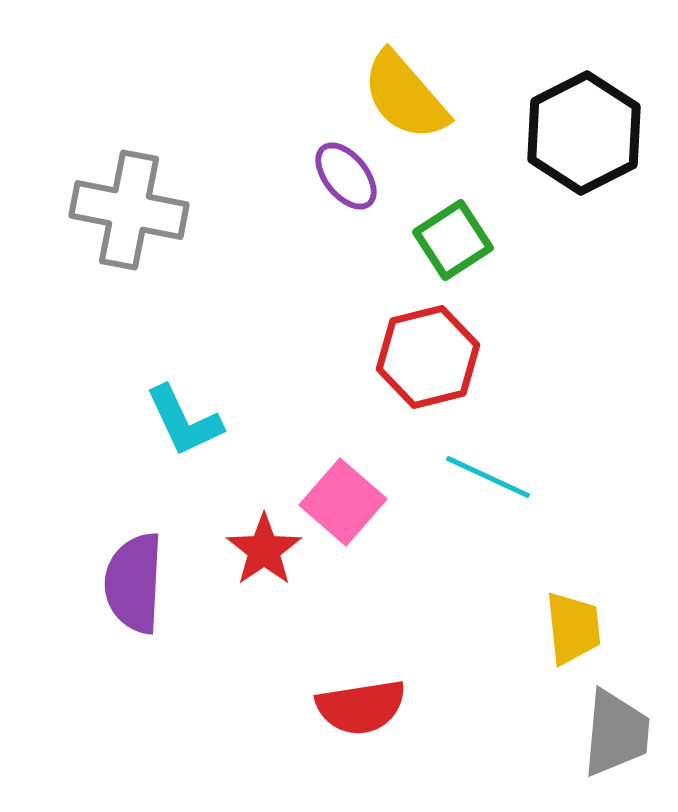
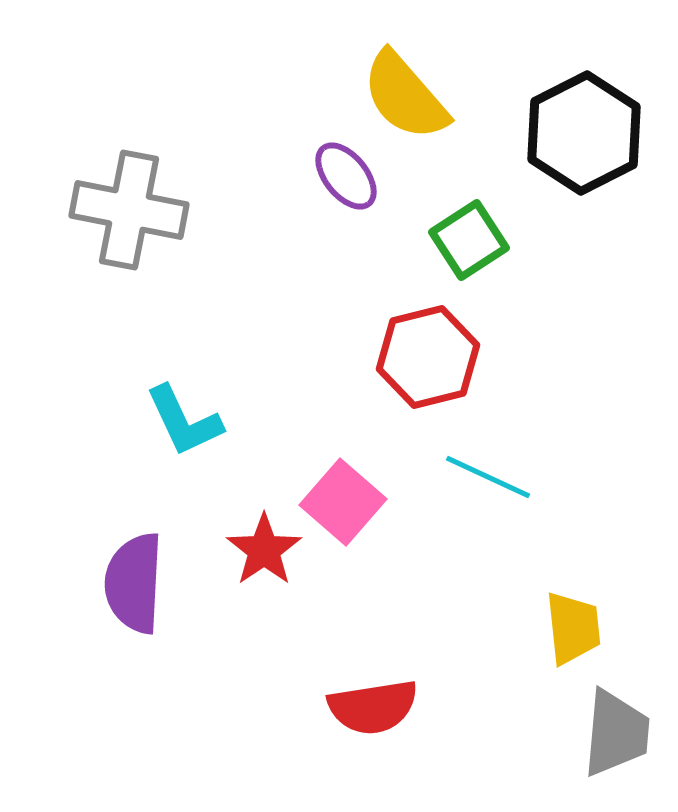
green square: moved 16 px right
red semicircle: moved 12 px right
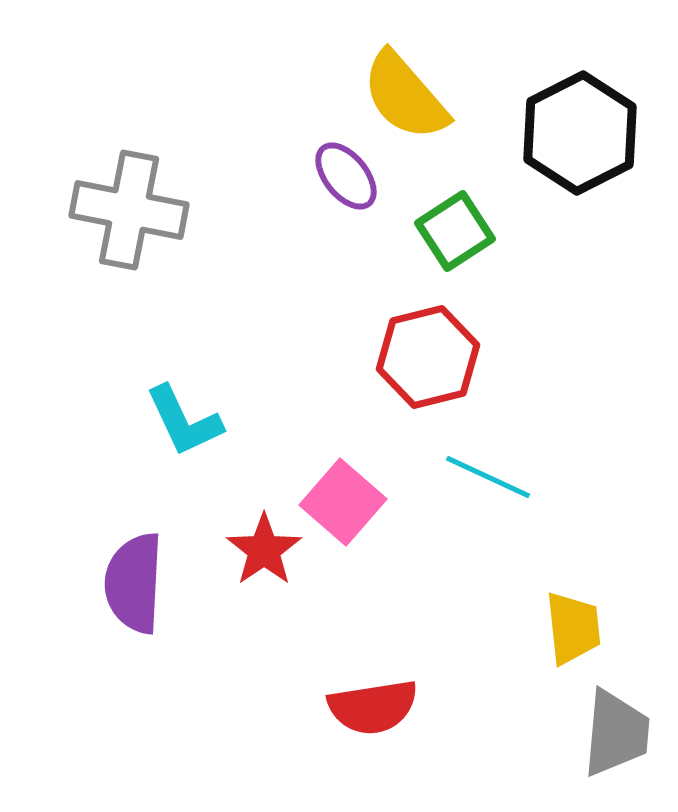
black hexagon: moved 4 px left
green square: moved 14 px left, 9 px up
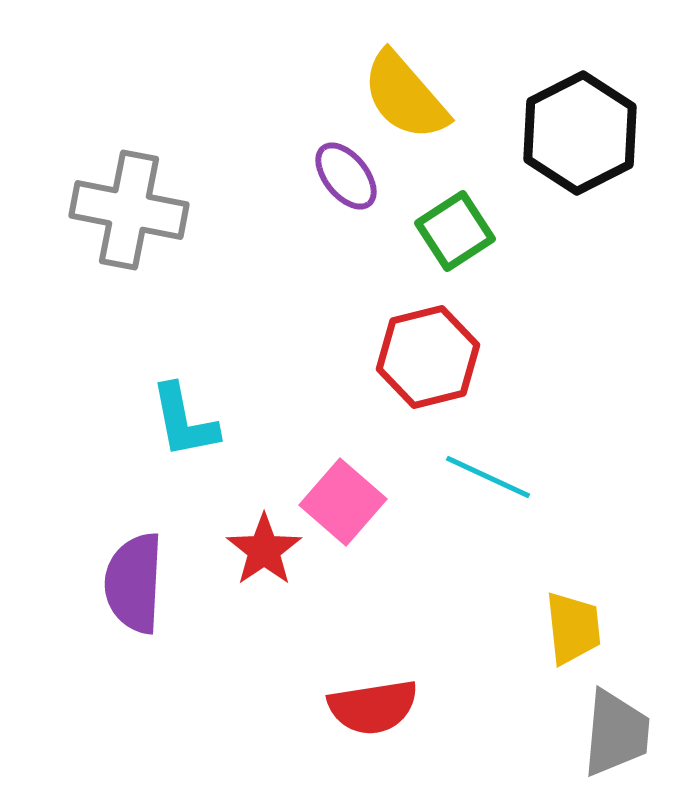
cyan L-shape: rotated 14 degrees clockwise
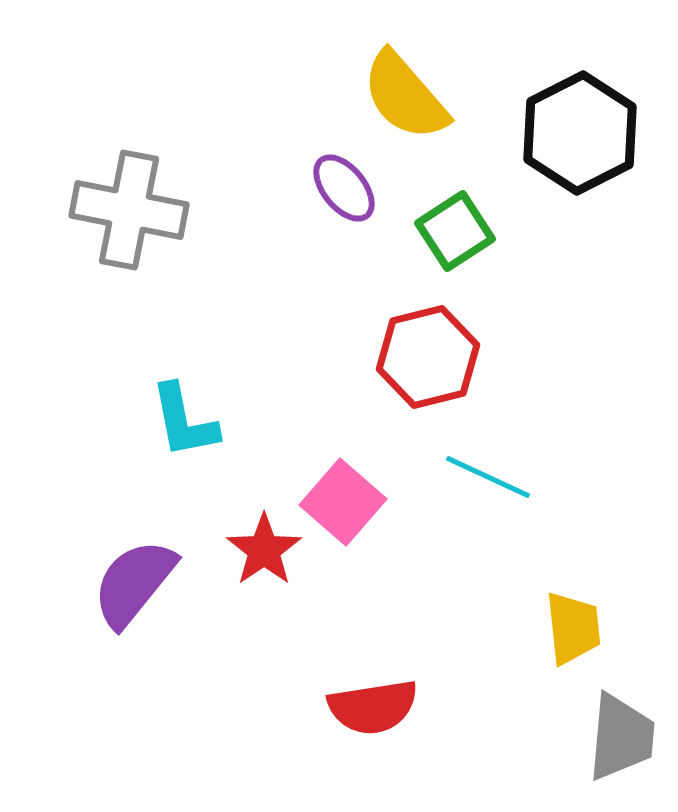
purple ellipse: moved 2 px left, 12 px down
purple semicircle: rotated 36 degrees clockwise
gray trapezoid: moved 5 px right, 4 px down
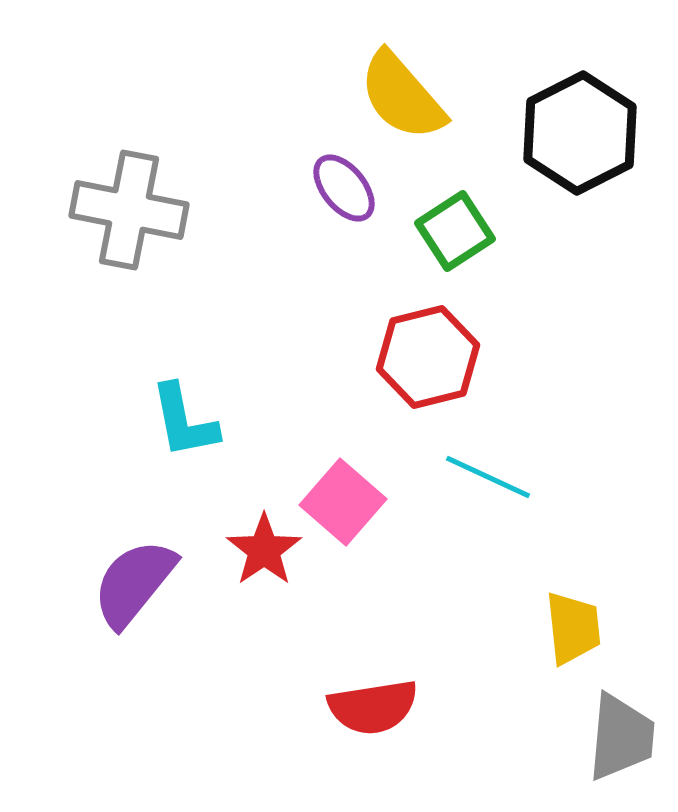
yellow semicircle: moved 3 px left
